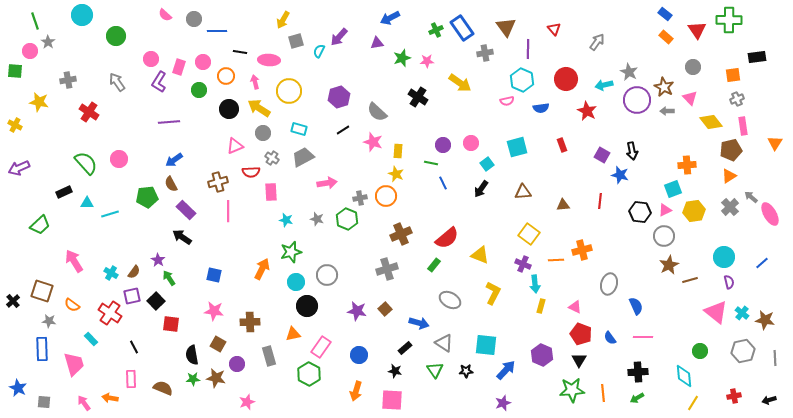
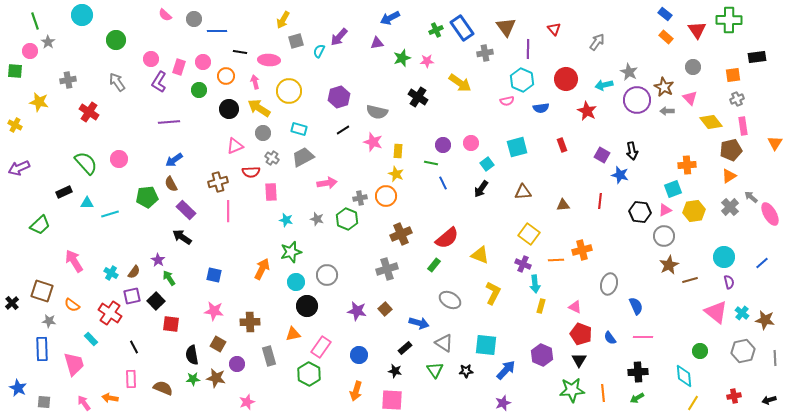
green circle at (116, 36): moved 4 px down
gray semicircle at (377, 112): rotated 30 degrees counterclockwise
black cross at (13, 301): moved 1 px left, 2 px down
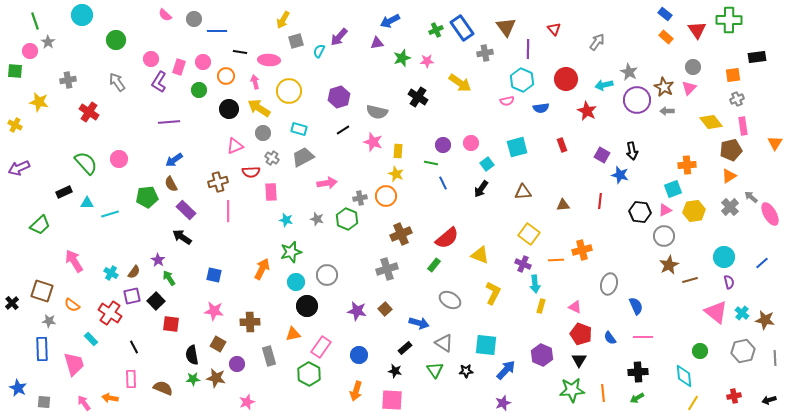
blue arrow at (390, 18): moved 3 px down
pink triangle at (690, 98): moved 1 px left, 10 px up; rotated 28 degrees clockwise
